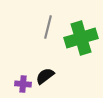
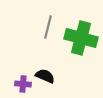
green cross: rotated 32 degrees clockwise
black semicircle: rotated 60 degrees clockwise
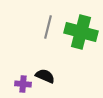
green cross: moved 6 px up
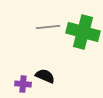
gray line: rotated 70 degrees clockwise
green cross: moved 2 px right
